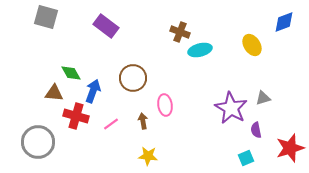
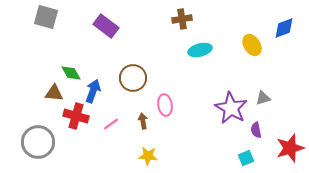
blue diamond: moved 6 px down
brown cross: moved 2 px right, 13 px up; rotated 30 degrees counterclockwise
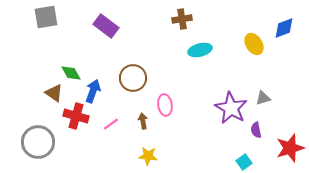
gray square: rotated 25 degrees counterclockwise
yellow ellipse: moved 2 px right, 1 px up
brown triangle: rotated 30 degrees clockwise
cyan square: moved 2 px left, 4 px down; rotated 14 degrees counterclockwise
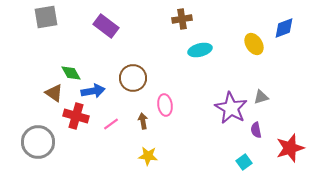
blue arrow: rotated 60 degrees clockwise
gray triangle: moved 2 px left, 1 px up
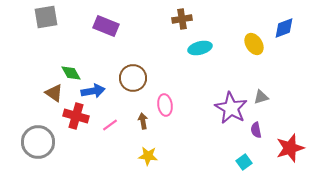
purple rectangle: rotated 15 degrees counterclockwise
cyan ellipse: moved 2 px up
pink line: moved 1 px left, 1 px down
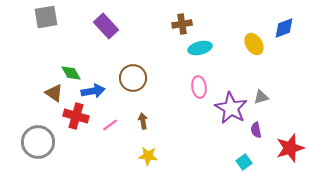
brown cross: moved 5 px down
purple rectangle: rotated 25 degrees clockwise
pink ellipse: moved 34 px right, 18 px up
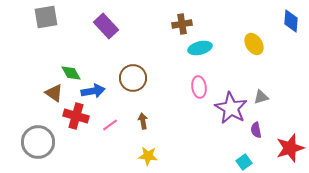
blue diamond: moved 7 px right, 7 px up; rotated 65 degrees counterclockwise
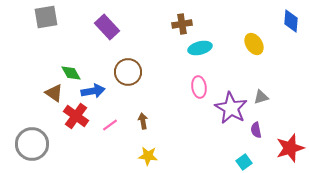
purple rectangle: moved 1 px right, 1 px down
brown circle: moved 5 px left, 6 px up
red cross: rotated 20 degrees clockwise
gray circle: moved 6 px left, 2 px down
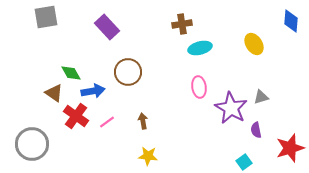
pink line: moved 3 px left, 3 px up
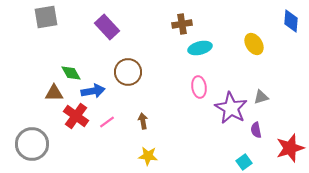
brown triangle: rotated 36 degrees counterclockwise
